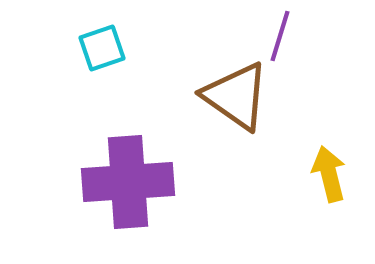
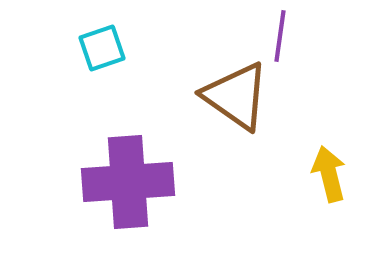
purple line: rotated 9 degrees counterclockwise
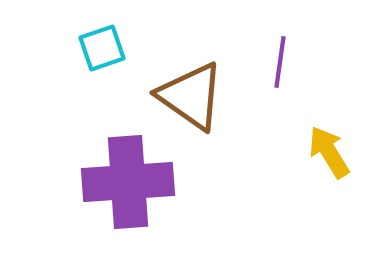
purple line: moved 26 px down
brown triangle: moved 45 px left
yellow arrow: moved 22 px up; rotated 18 degrees counterclockwise
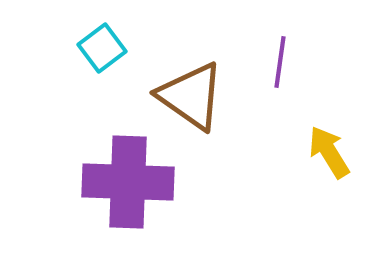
cyan square: rotated 18 degrees counterclockwise
purple cross: rotated 6 degrees clockwise
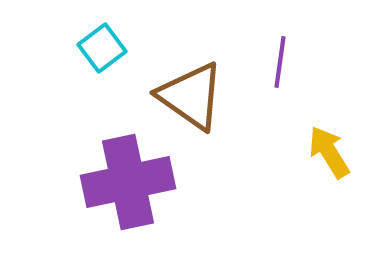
purple cross: rotated 14 degrees counterclockwise
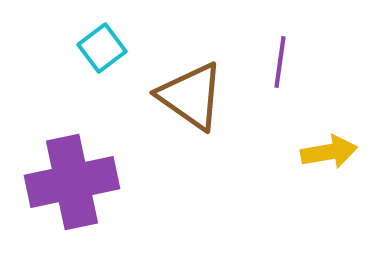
yellow arrow: rotated 112 degrees clockwise
purple cross: moved 56 px left
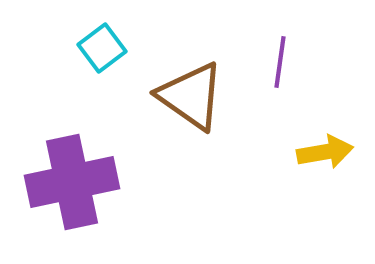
yellow arrow: moved 4 px left
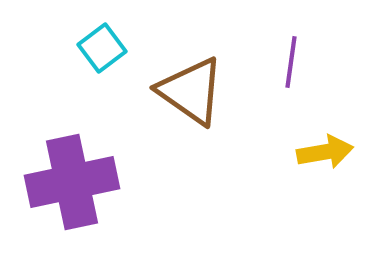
purple line: moved 11 px right
brown triangle: moved 5 px up
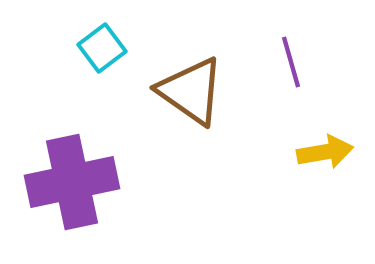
purple line: rotated 24 degrees counterclockwise
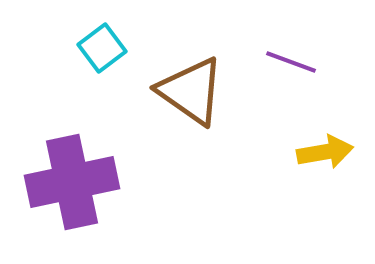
purple line: rotated 54 degrees counterclockwise
